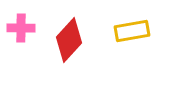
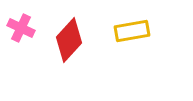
pink cross: rotated 24 degrees clockwise
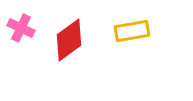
red diamond: rotated 12 degrees clockwise
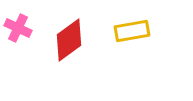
pink cross: moved 3 px left
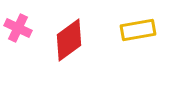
yellow rectangle: moved 6 px right, 1 px up
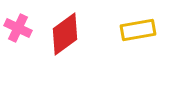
red diamond: moved 4 px left, 6 px up
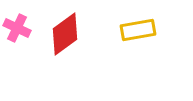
pink cross: moved 1 px left
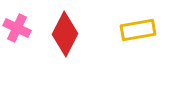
red diamond: rotated 27 degrees counterclockwise
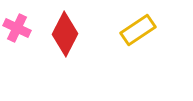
yellow rectangle: rotated 24 degrees counterclockwise
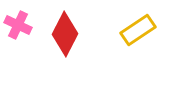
pink cross: moved 1 px right, 3 px up
